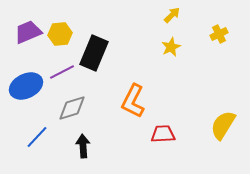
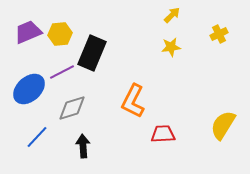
yellow star: rotated 18 degrees clockwise
black rectangle: moved 2 px left
blue ellipse: moved 3 px right, 3 px down; rotated 16 degrees counterclockwise
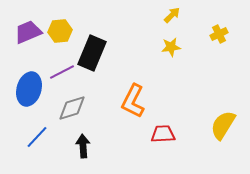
yellow hexagon: moved 3 px up
blue ellipse: rotated 32 degrees counterclockwise
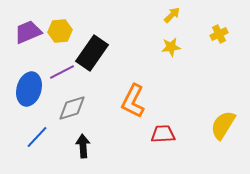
black rectangle: rotated 12 degrees clockwise
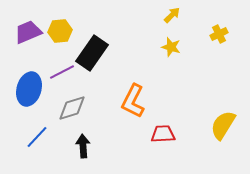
yellow star: rotated 24 degrees clockwise
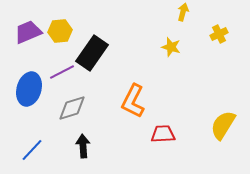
yellow arrow: moved 11 px right, 3 px up; rotated 30 degrees counterclockwise
blue line: moved 5 px left, 13 px down
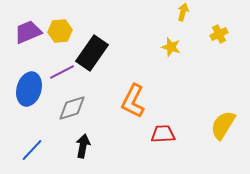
black arrow: rotated 15 degrees clockwise
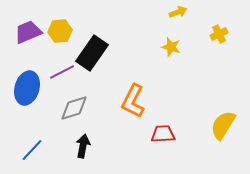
yellow arrow: moved 5 px left; rotated 54 degrees clockwise
blue ellipse: moved 2 px left, 1 px up
gray diamond: moved 2 px right
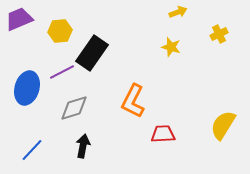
purple trapezoid: moved 9 px left, 13 px up
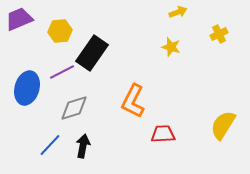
blue line: moved 18 px right, 5 px up
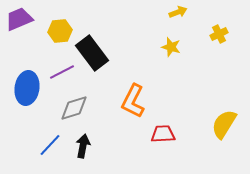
black rectangle: rotated 72 degrees counterclockwise
blue ellipse: rotated 8 degrees counterclockwise
yellow semicircle: moved 1 px right, 1 px up
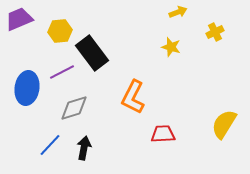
yellow cross: moved 4 px left, 2 px up
orange L-shape: moved 4 px up
black arrow: moved 1 px right, 2 px down
